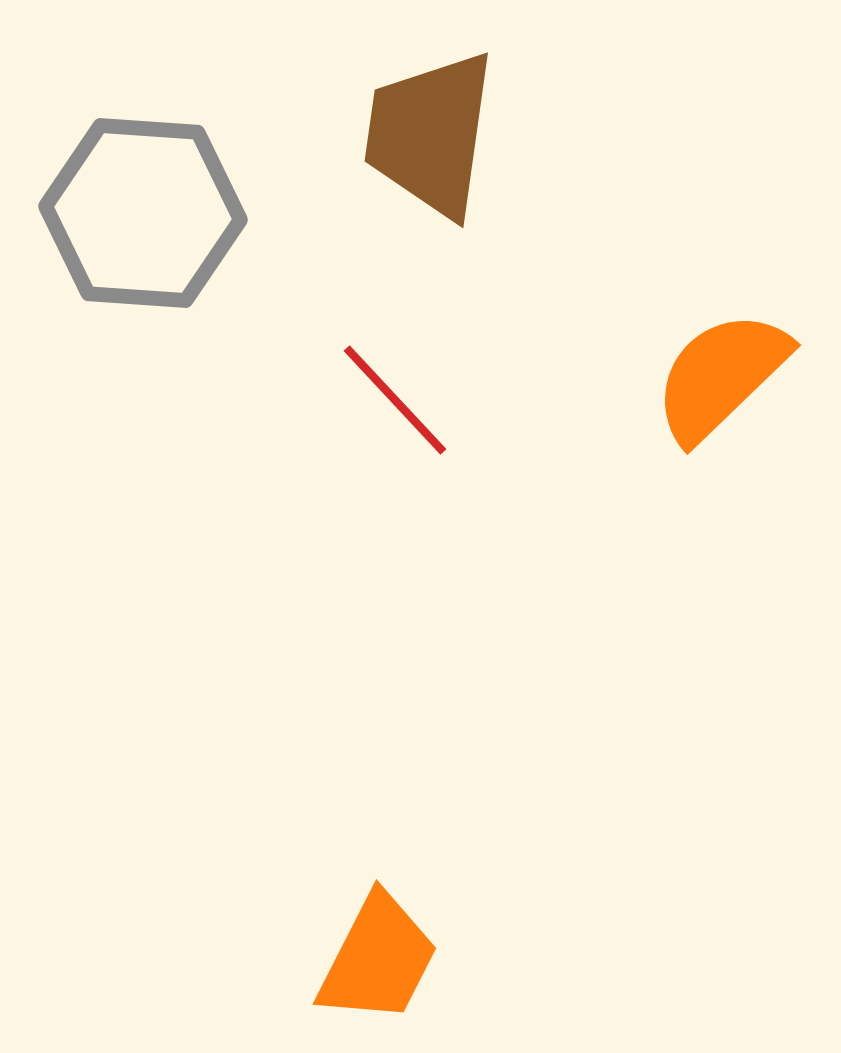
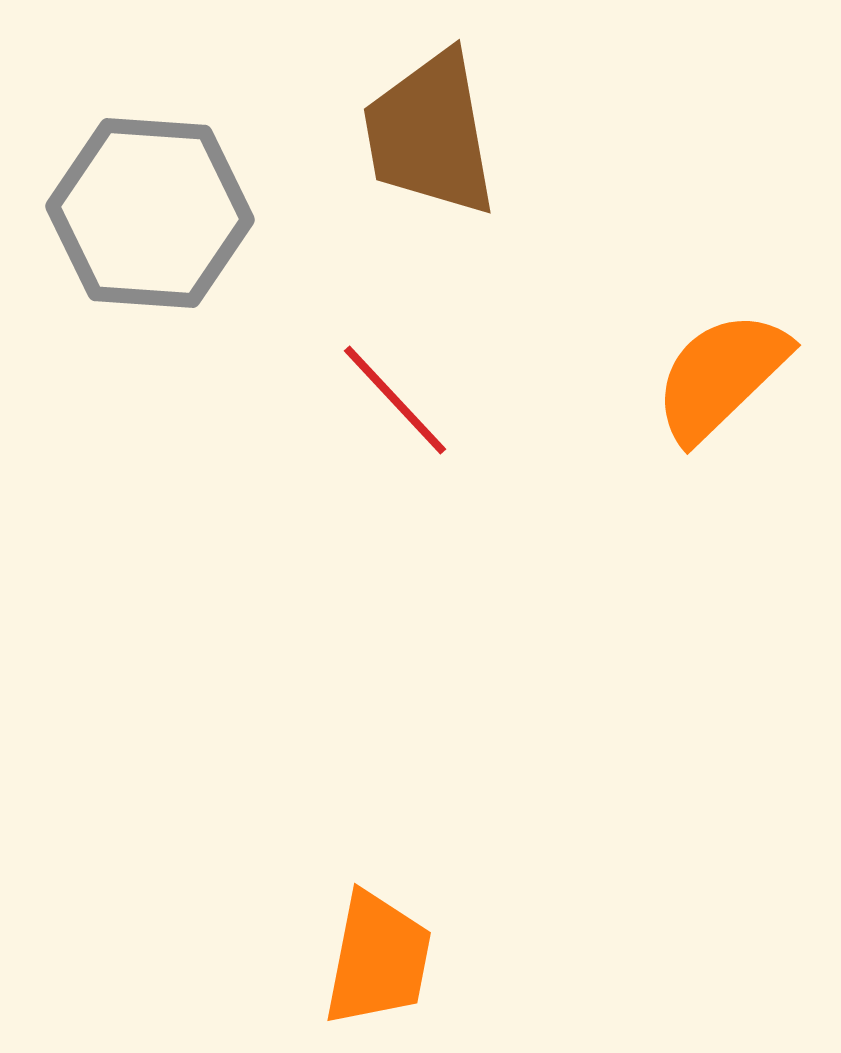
brown trapezoid: rotated 18 degrees counterclockwise
gray hexagon: moved 7 px right
orange trapezoid: rotated 16 degrees counterclockwise
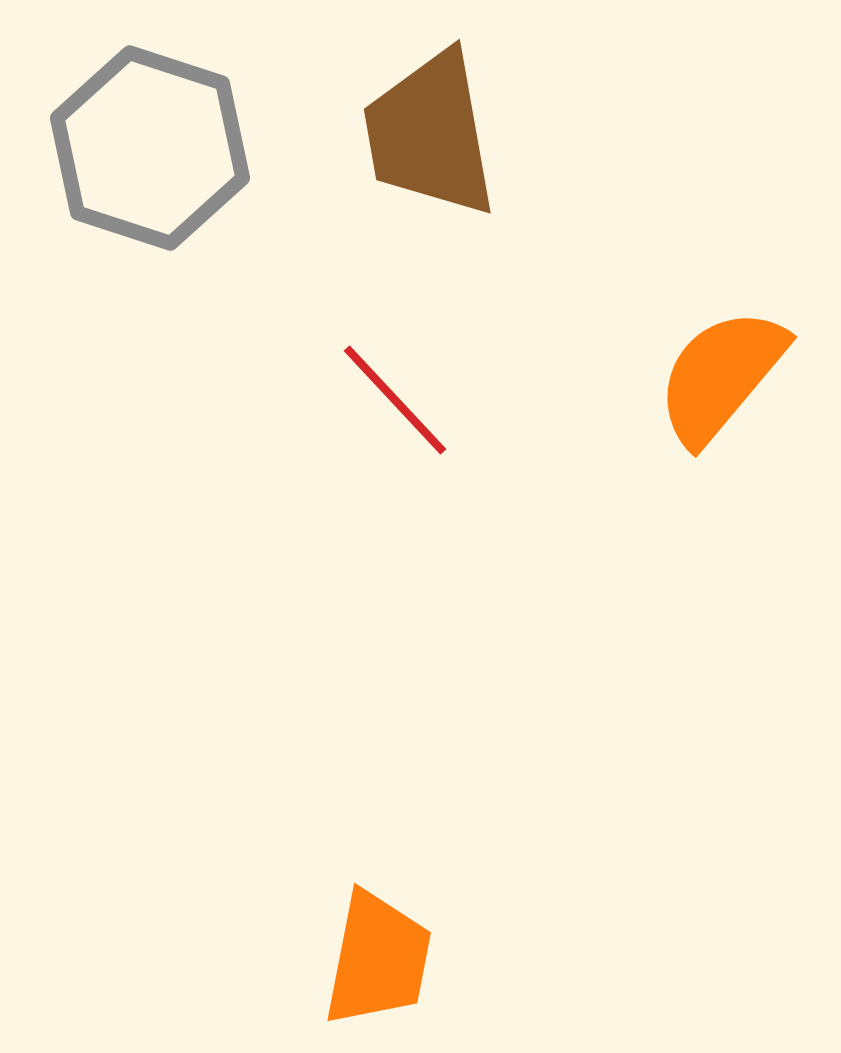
gray hexagon: moved 65 px up; rotated 14 degrees clockwise
orange semicircle: rotated 6 degrees counterclockwise
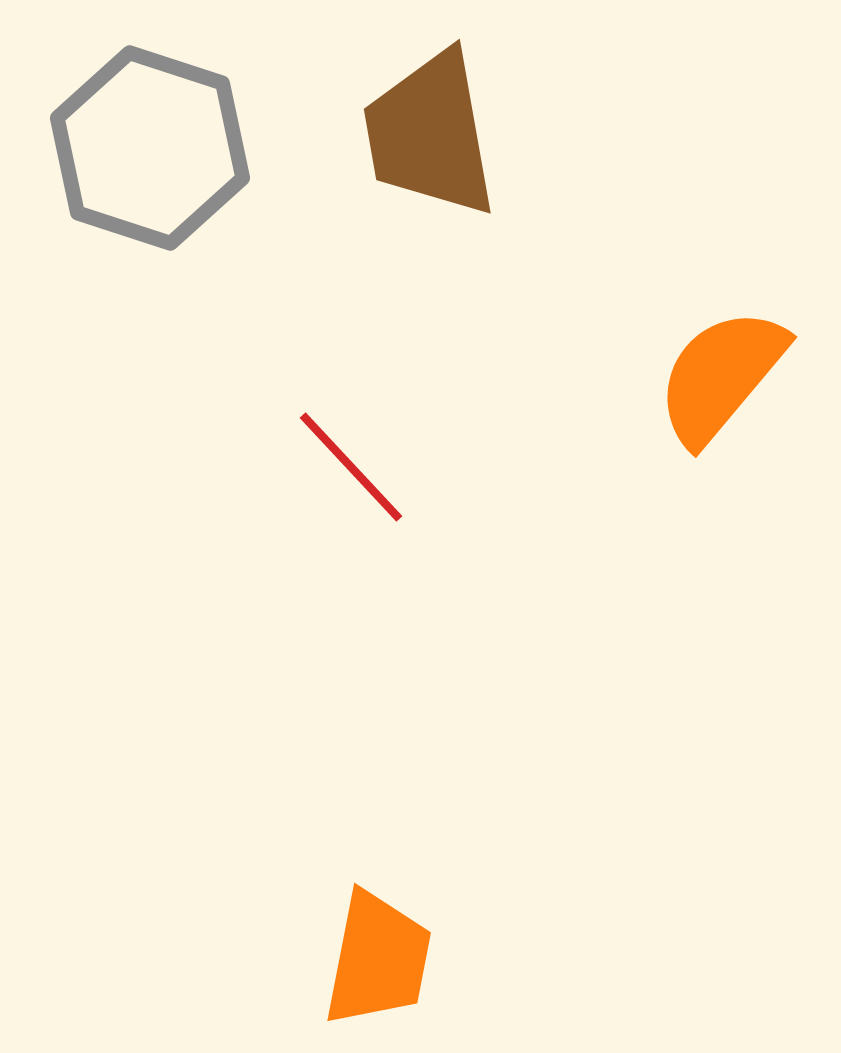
red line: moved 44 px left, 67 px down
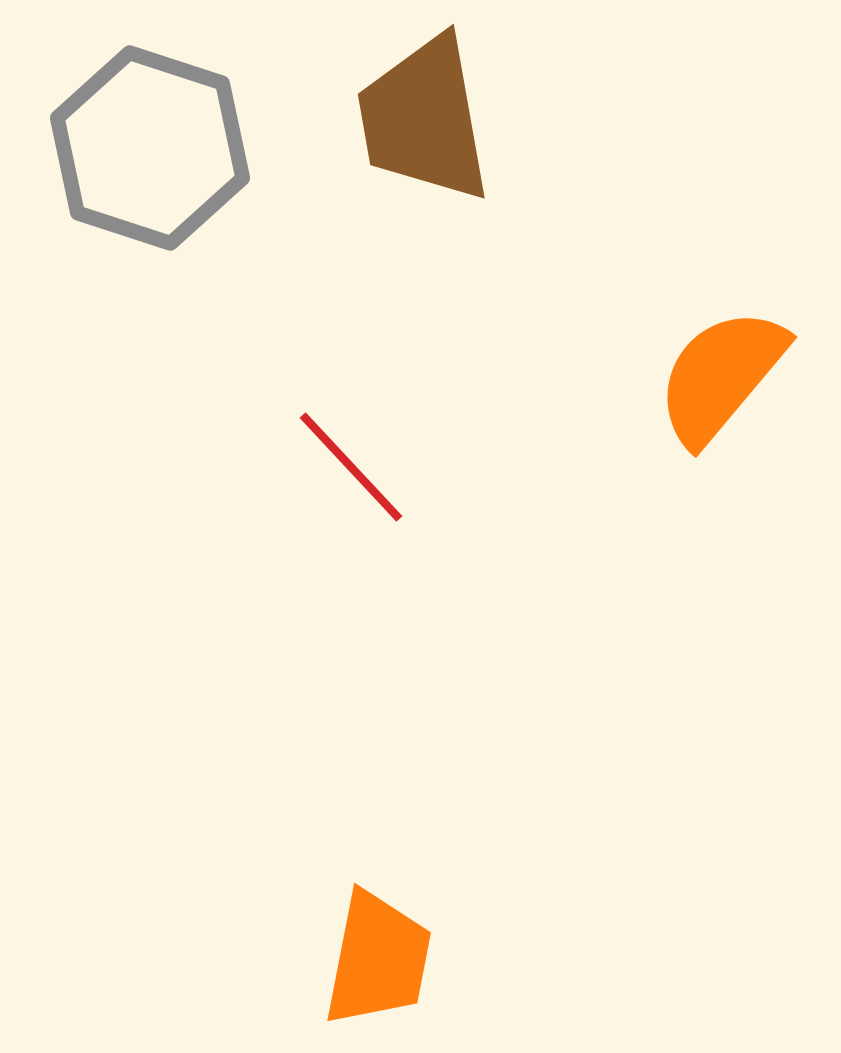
brown trapezoid: moved 6 px left, 15 px up
